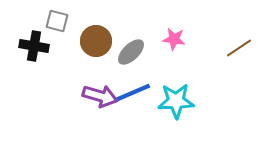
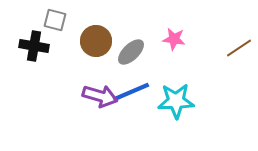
gray square: moved 2 px left, 1 px up
blue line: moved 1 px left, 1 px up
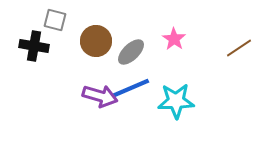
pink star: rotated 25 degrees clockwise
blue line: moved 4 px up
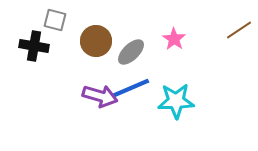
brown line: moved 18 px up
